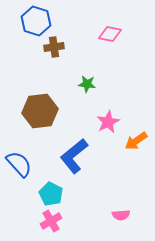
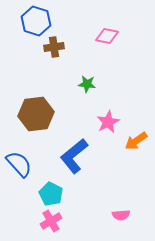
pink diamond: moved 3 px left, 2 px down
brown hexagon: moved 4 px left, 3 px down
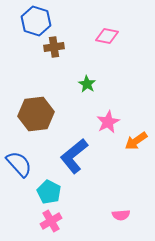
green star: rotated 24 degrees clockwise
cyan pentagon: moved 2 px left, 2 px up
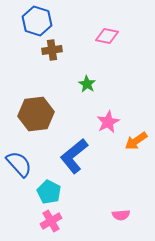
blue hexagon: moved 1 px right
brown cross: moved 2 px left, 3 px down
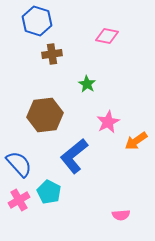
brown cross: moved 4 px down
brown hexagon: moved 9 px right, 1 px down
pink cross: moved 32 px left, 21 px up
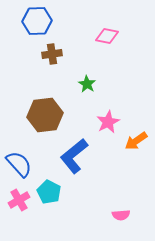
blue hexagon: rotated 20 degrees counterclockwise
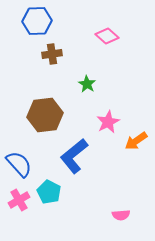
pink diamond: rotated 30 degrees clockwise
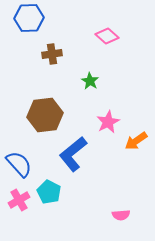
blue hexagon: moved 8 px left, 3 px up
green star: moved 3 px right, 3 px up
blue L-shape: moved 1 px left, 2 px up
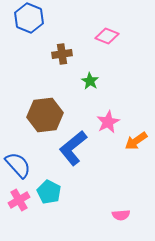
blue hexagon: rotated 24 degrees clockwise
pink diamond: rotated 20 degrees counterclockwise
brown cross: moved 10 px right
blue L-shape: moved 6 px up
blue semicircle: moved 1 px left, 1 px down
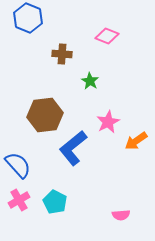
blue hexagon: moved 1 px left
brown cross: rotated 12 degrees clockwise
cyan pentagon: moved 6 px right, 10 px down
